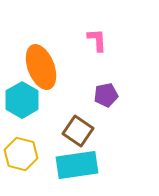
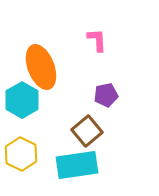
brown square: moved 9 px right; rotated 16 degrees clockwise
yellow hexagon: rotated 12 degrees clockwise
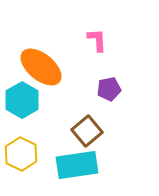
orange ellipse: rotated 30 degrees counterclockwise
purple pentagon: moved 3 px right, 6 px up
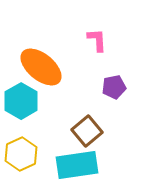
purple pentagon: moved 5 px right, 2 px up
cyan hexagon: moved 1 px left, 1 px down
yellow hexagon: rotated 8 degrees clockwise
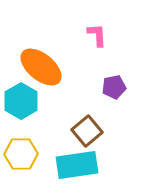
pink L-shape: moved 5 px up
yellow hexagon: rotated 24 degrees clockwise
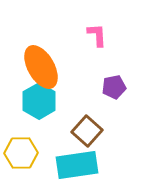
orange ellipse: rotated 21 degrees clockwise
cyan hexagon: moved 18 px right
brown square: rotated 8 degrees counterclockwise
yellow hexagon: moved 1 px up
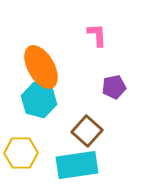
cyan hexagon: moved 1 px up; rotated 16 degrees counterclockwise
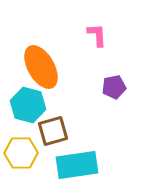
cyan hexagon: moved 11 px left, 5 px down
brown square: moved 34 px left; rotated 32 degrees clockwise
